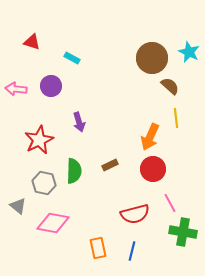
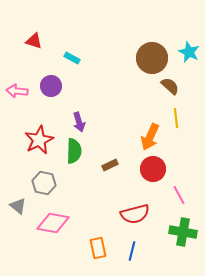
red triangle: moved 2 px right, 1 px up
pink arrow: moved 1 px right, 2 px down
green semicircle: moved 20 px up
pink line: moved 9 px right, 8 px up
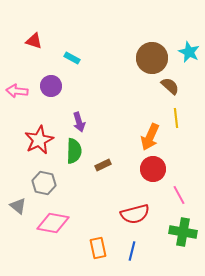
brown rectangle: moved 7 px left
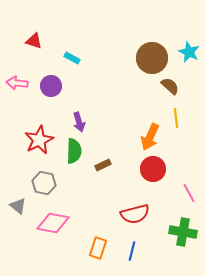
pink arrow: moved 8 px up
pink line: moved 10 px right, 2 px up
orange rectangle: rotated 30 degrees clockwise
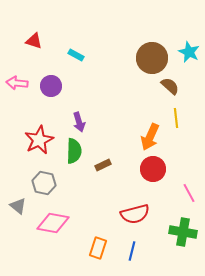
cyan rectangle: moved 4 px right, 3 px up
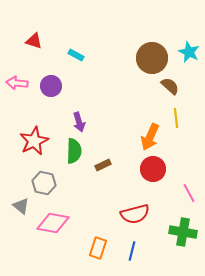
red star: moved 5 px left, 1 px down
gray triangle: moved 3 px right
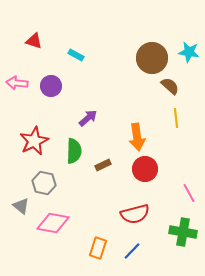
cyan star: rotated 15 degrees counterclockwise
purple arrow: moved 9 px right, 4 px up; rotated 114 degrees counterclockwise
orange arrow: moved 13 px left; rotated 32 degrees counterclockwise
red circle: moved 8 px left
blue line: rotated 30 degrees clockwise
